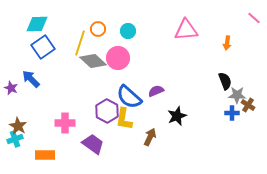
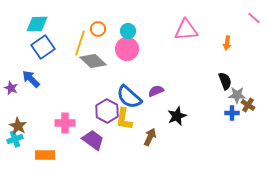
pink circle: moved 9 px right, 9 px up
purple trapezoid: moved 4 px up
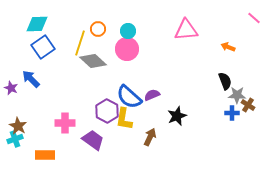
orange arrow: moved 1 px right, 4 px down; rotated 104 degrees clockwise
purple semicircle: moved 4 px left, 4 px down
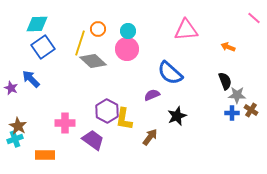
blue semicircle: moved 41 px right, 24 px up
brown cross: moved 3 px right, 5 px down
brown arrow: rotated 12 degrees clockwise
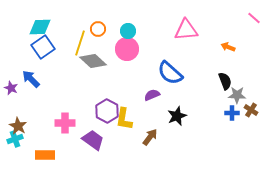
cyan diamond: moved 3 px right, 3 px down
